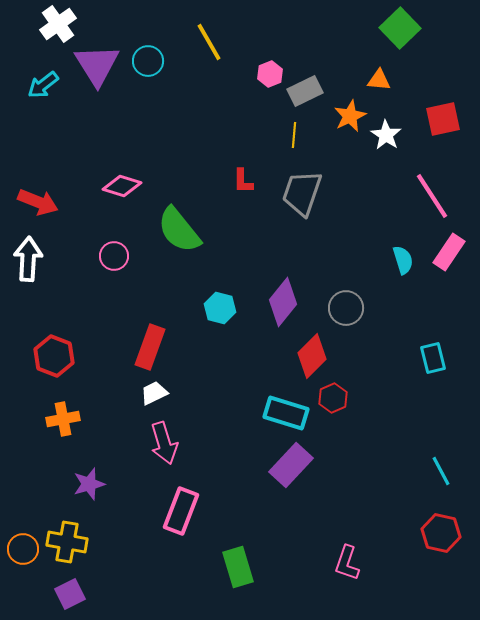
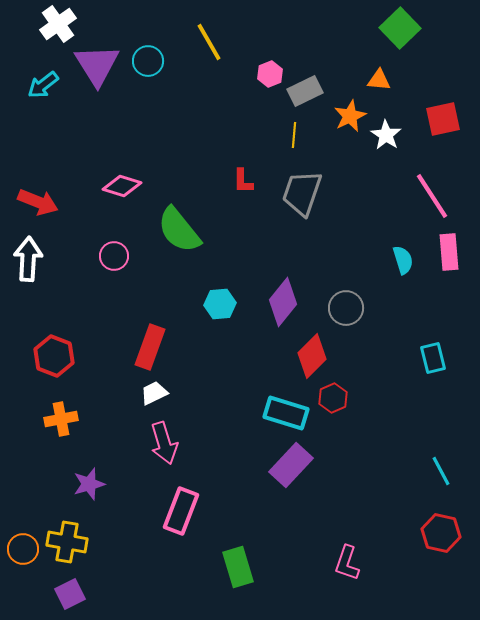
pink rectangle at (449, 252): rotated 39 degrees counterclockwise
cyan hexagon at (220, 308): moved 4 px up; rotated 20 degrees counterclockwise
orange cross at (63, 419): moved 2 px left
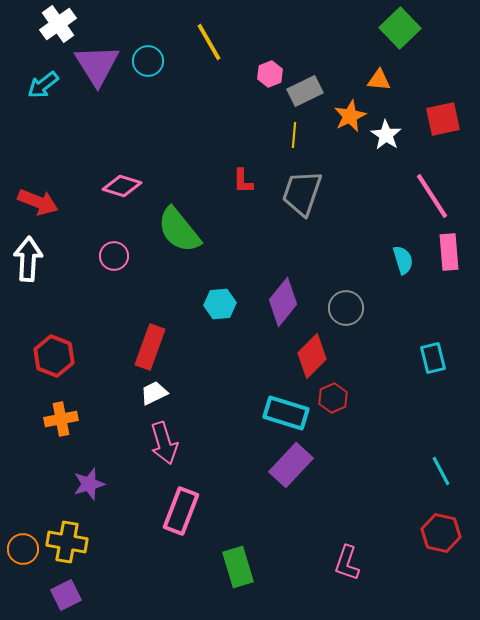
purple square at (70, 594): moved 4 px left, 1 px down
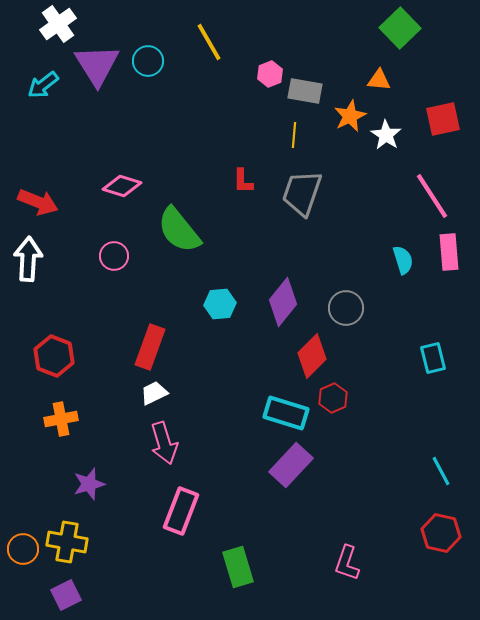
gray rectangle at (305, 91): rotated 36 degrees clockwise
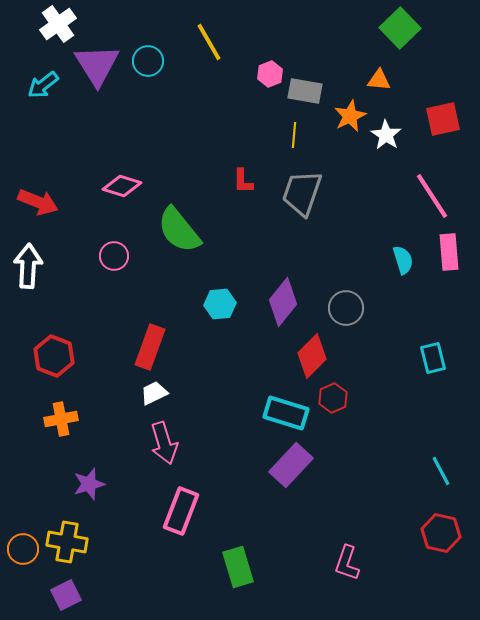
white arrow at (28, 259): moved 7 px down
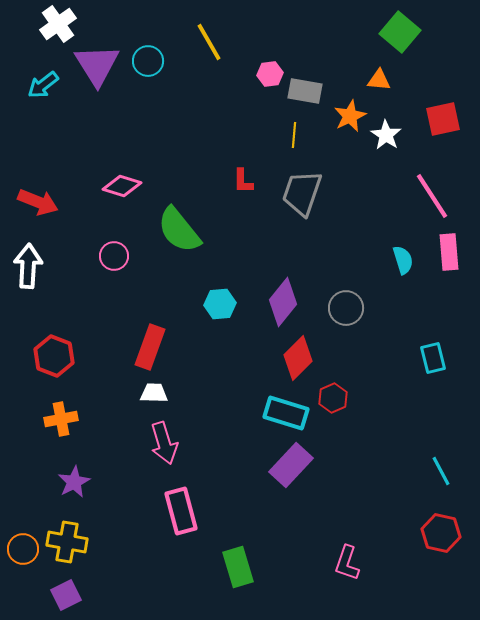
green square at (400, 28): moved 4 px down; rotated 6 degrees counterclockwise
pink hexagon at (270, 74): rotated 15 degrees clockwise
red diamond at (312, 356): moved 14 px left, 2 px down
white trapezoid at (154, 393): rotated 28 degrees clockwise
purple star at (89, 484): moved 15 px left, 2 px up; rotated 12 degrees counterclockwise
pink rectangle at (181, 511): rotated 36 degrees counterclockwise
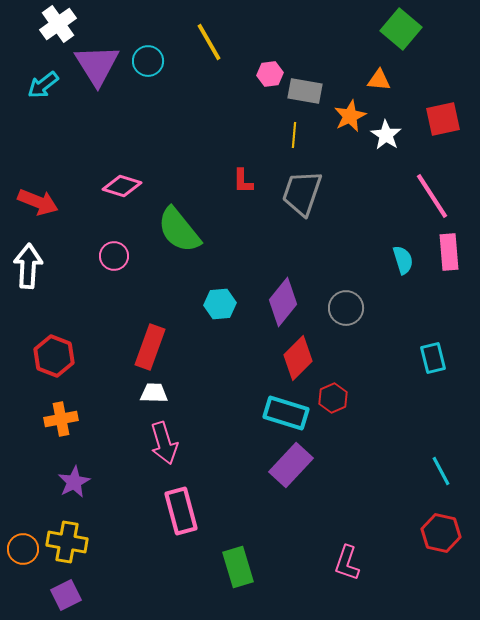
green square at (400, 32): moved 1 px right, 3 px up
